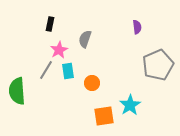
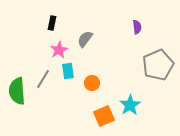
black rectangle: moved 2 px right, 1 px up
gray semicircle: rotated 18 degrees clockwise
gray line: moved 3 px left, 9 px down
orange square: rotated 15 degrees counterclockwise
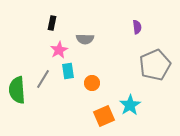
gray semicircle: rotated 126 degrees counterclockwise
gray pentagon: moved 3 px left
green semicircle: moved 1 px up
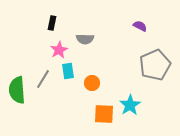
purple semicircle: moved 3 px right, 1 px up; rotated 56 degrees counterclockwise
orange square: moved 2 px up; rotated 25 degrees clockwise
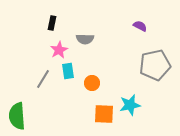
gray pentagon: rotated 12 degrees clockwise
green semicircle: moved 26 px down
cyan star: rotated 20 degrees clockwise
